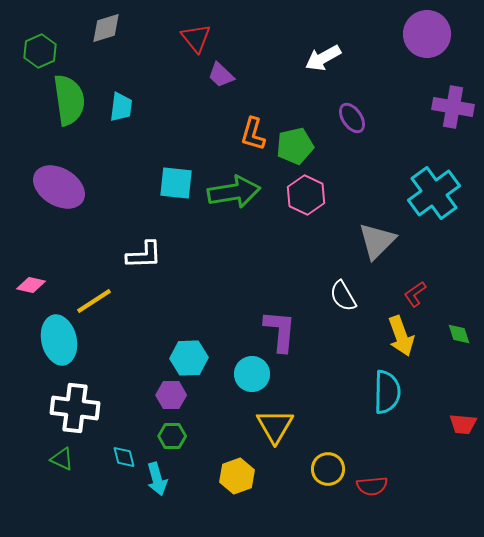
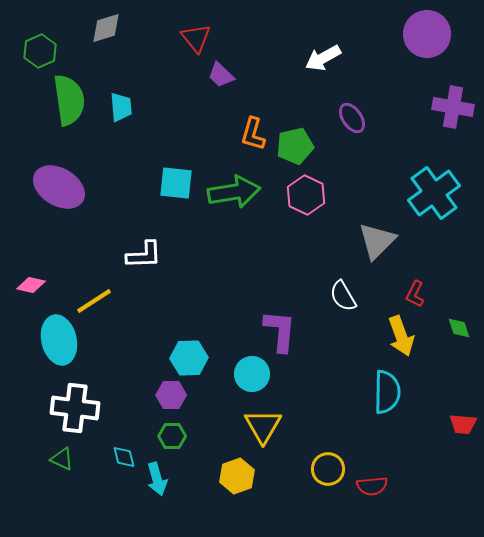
cyan trapezoid at (121, 107): rotated 12 degrees counterclockwise
red L-shape at (415, 294): rotated 28 degrees counterclockwise
green diamond at (459, 334): moved 6 px up
yellow triangle at (275, 426): moved 12 px left
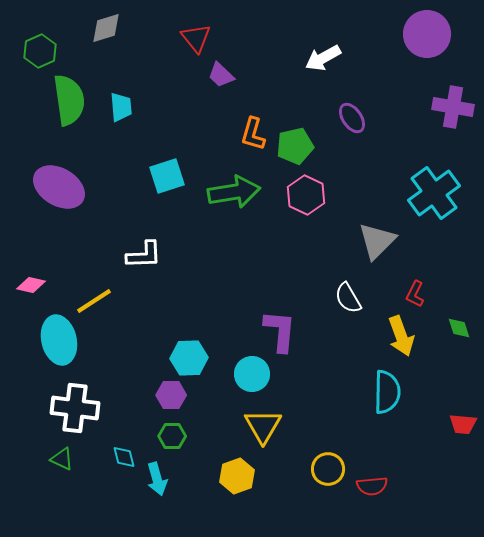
cyan square at (176, 183): moved 9 px left, 7 px up; rotated 24 degrees counterclockwise
white semicircle at (343, 296): moved 5 px right, 2 px down
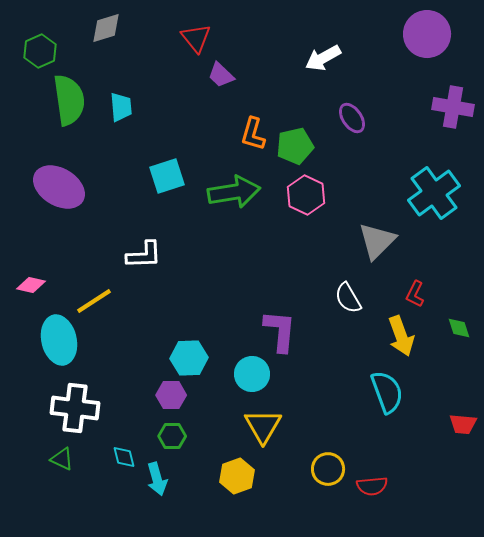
cyan semicircle at (387, 392): rotated 21 degrees counterclockwise
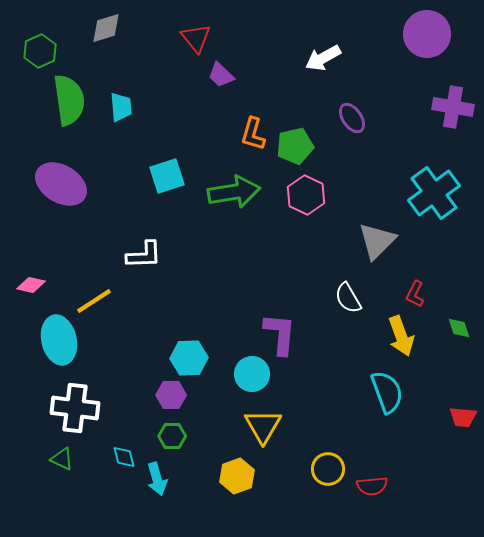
purple ellipse at (59, 187): moved 2 px right, 3 px up
purple L-shape at (280, 331): moved 3 px down
red trapezoid at (463, 424): moved 7 px up
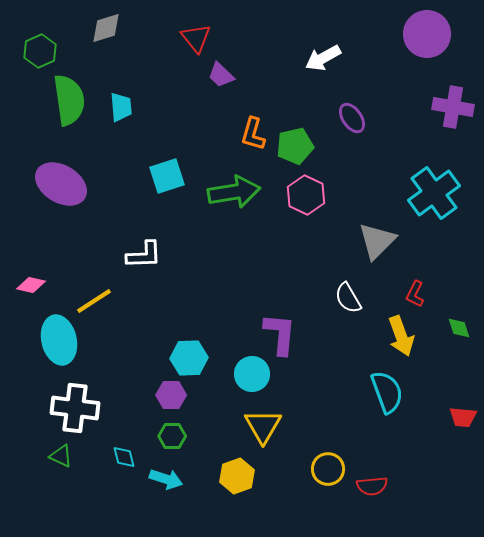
green triangle at (62, 459): moved 1 px left, 3 px up
cyan arrow at (157, 479): moved 9 px right; rotated 56 degrees counterclockwise
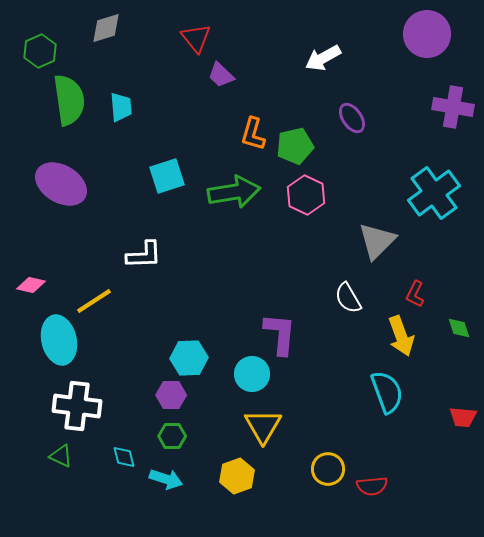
white cross at (75, 408): moved 2 px right, 2 px up
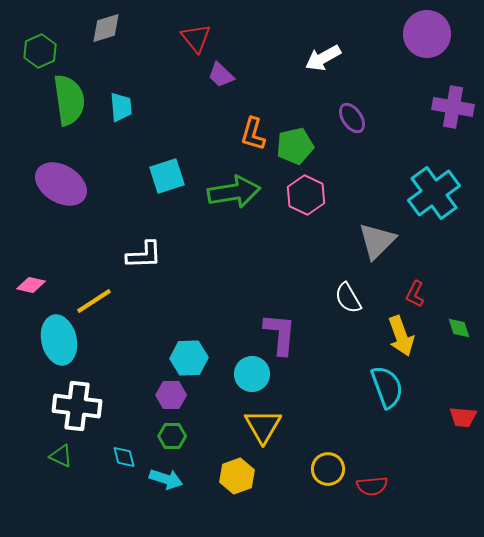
cyan semicircle at (387, 392): moved 5 px up
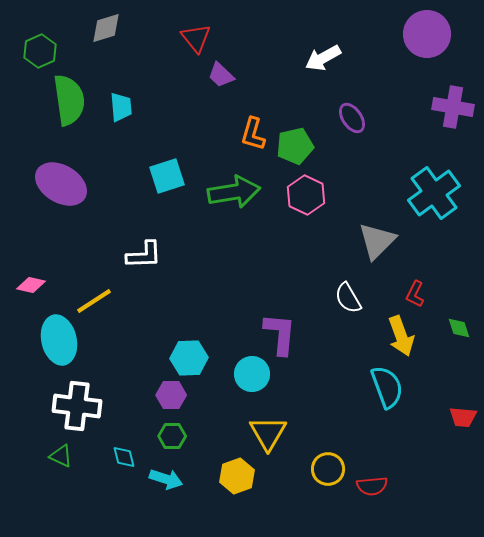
yellow triangle at (263, 426): moved 5 px right, 7 px down
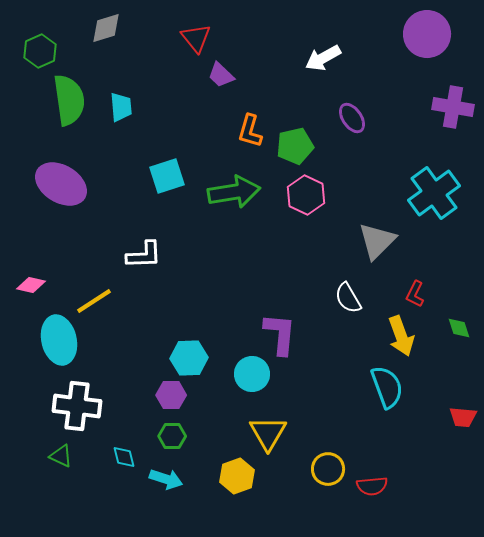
orange L-shape at (253, 134): moved 3 px left, 3 px up
